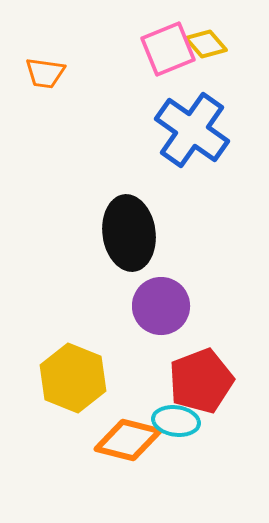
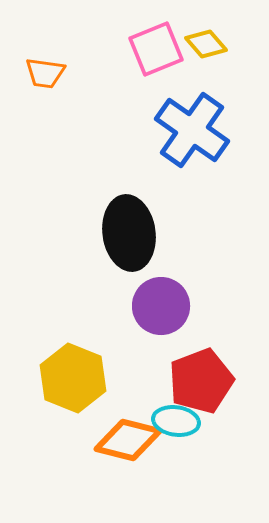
pink square: moved 12 px left
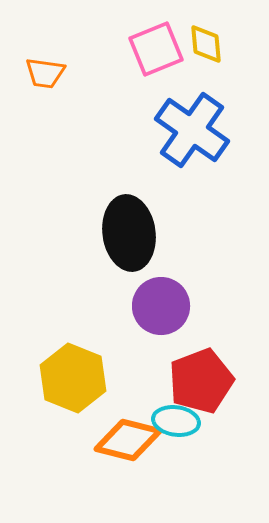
yellow diamond: rotated 36 degrees clockwise
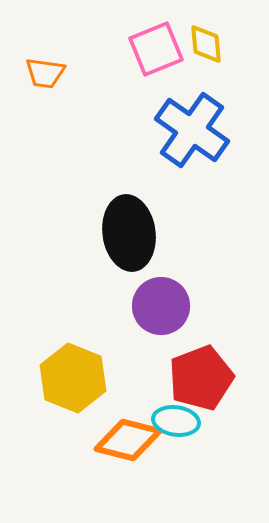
red pentagon: moved 3 px up
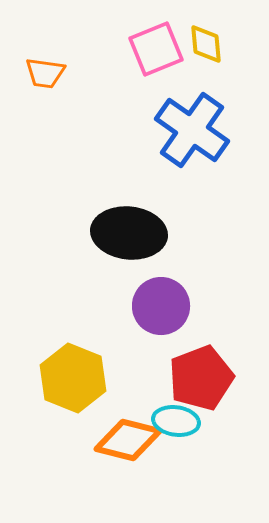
black ellipse: rotated 76 degrees counterclockwise
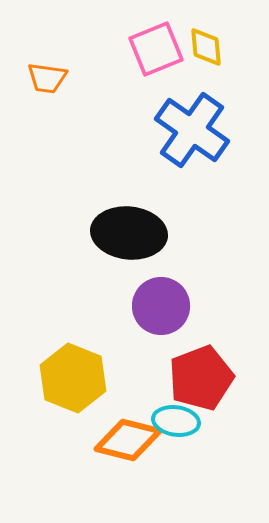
yellow diamond: moved 3 px down
orange trapezoid: moved 2 px right, 5 px down
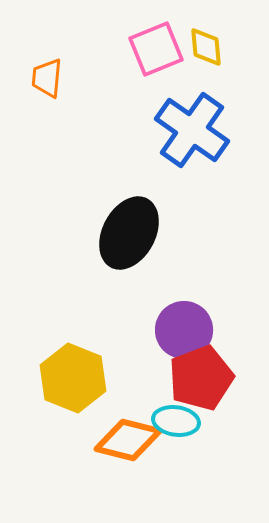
orange trapezoid: rotated 87 degrees clockwise
black ellipse: rotated 68 degrees counterclockwise
purple circle: moved 23 px right, 24 px down
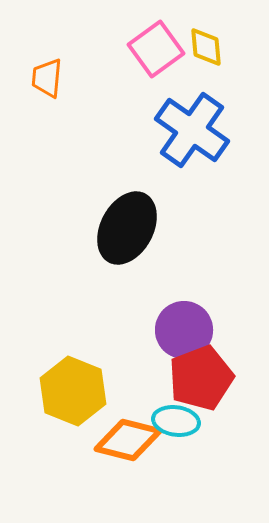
pink square: rotated 14 degrees counterclockwise
black ellipse: moved 2 px left, 5 px up
yellow hexagon: moved 13 px down
